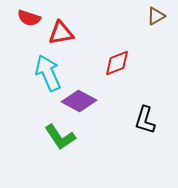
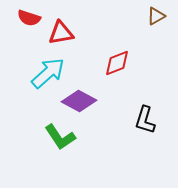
cyan arrow: rotated 72 degrees clockwise
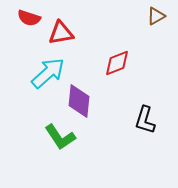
purple diamond: rotated 68 degrees clockwise
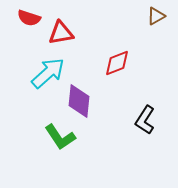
black L-shape: rotated 16 degrees clockwise
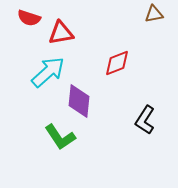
brown triangle: moved 2 px left, 2 px up; rotated 18 degrees clockwise
cyan arrow: moved 1 px up
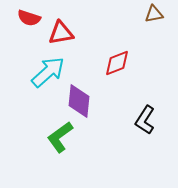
green L-shape: rotated 88 degrees clockwise
